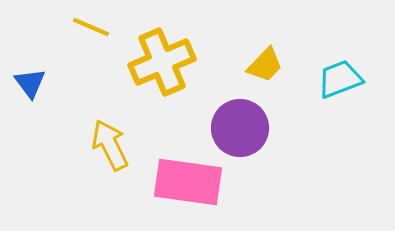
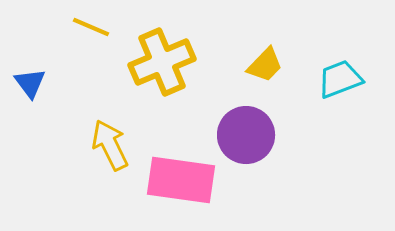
purple circle: moved 6 px right, 7 px down
pink rectangle: moved 7 px left, 2 px up
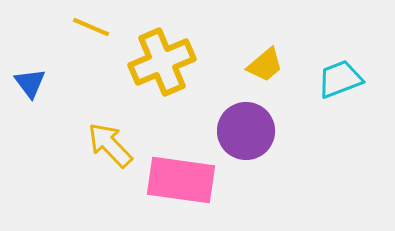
yellow trapezoid: rotated 6 degrees clockwise
purple circle: moved 4 px up
yellow arrow: rotated 18 degrees counterclockwise
